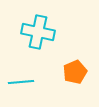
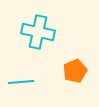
orange pentagon: moved 1 px up
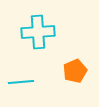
cyan cross: rotated 16 degrees counterclockwise
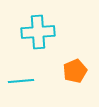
cyan line: moved 1 px up
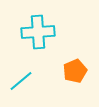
cyan line: rotated 35 degrees counterclockwise
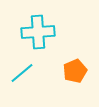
cyan line: moved 1 px right, 8 px up
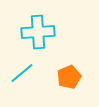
orange pentagon: moved 6 px left, 6 px down
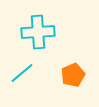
orange pentagon: moved 4 px right, 2 px up
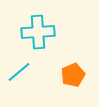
cyan line: moved 3 px left, 1 px up
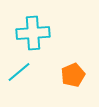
cyan cross: moved 5 px left, 1 px down
